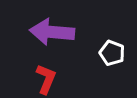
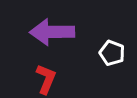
purple arrow: rotated 6 degrees counterclockwise
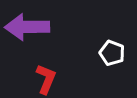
purple arrow: moved 25 px left, 5 px up
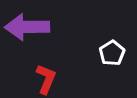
white pentagon: rotated 20 degrees clockwise
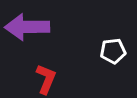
white pentagon: moved 1 px right, 2 px up; rotated 25 degrees clockwise
